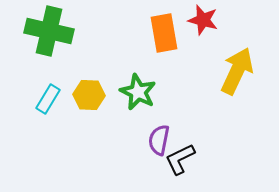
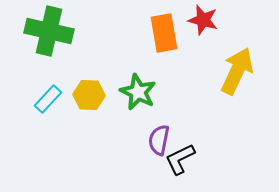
cyan rectangle: rotated 12 degrees clockwise
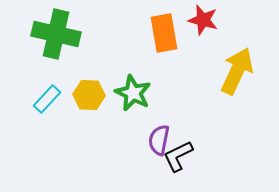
green cross: moved 7 px right, 3 px down
green star: moved 5 px left, 1 px down
cyan rectangle: moved 1 px left
black L-shape: moved 2 px left, 3 px up
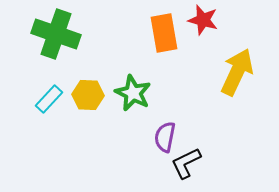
green cross: rotated 6 degrees clockwise
yellow arrow: moved 1 px down
yellow hexagon: moved 1 px left
cyan rectangle: moved 2 px right
purple semicircle: moved 6 px right, 3 px up
black L-shape: moved 8 px right, 7 px down
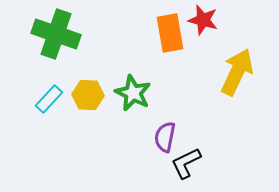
orange rectangle: moved 6 px right
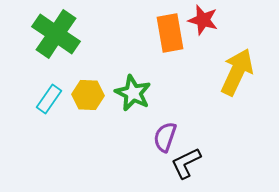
green cross: rotated 15 degrees clockwise
cyan rectangle: rotated 8 degrees counterclockwise
purple semicircle: rotated 8 degrees clockwise
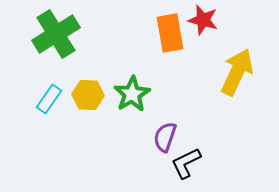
green cross: rotated 24 degrees clockwise
green star: moved 1 px left, 1 px down; rotated 15 degrees clockwise
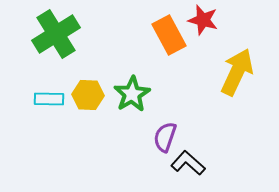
orange rectangle: moved 1 px left, 2 px down; rotated 18 degrees counterclockwise
cyan rectangle: rotated 56 degrees clockwise
black L-shape: moved 2 px right; rotated 68 degrees clockwise
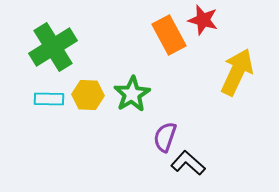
green cross: moved 3 px left, 13 px down
